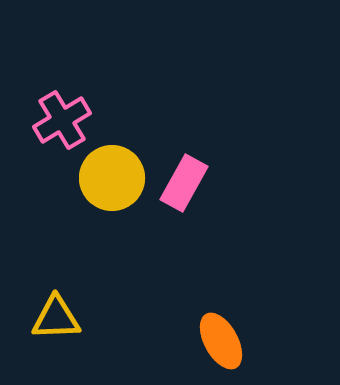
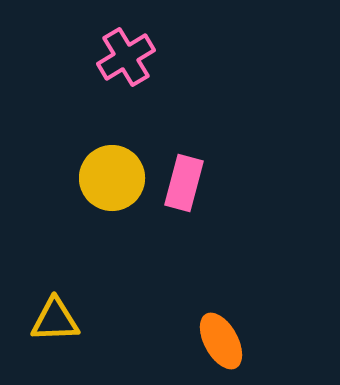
pink cross: moved 64 px right, 63 px up
pink rectangle: rotated 14 degrees counterclockwise
yellow triangle: moved 1 px left, 2 px down
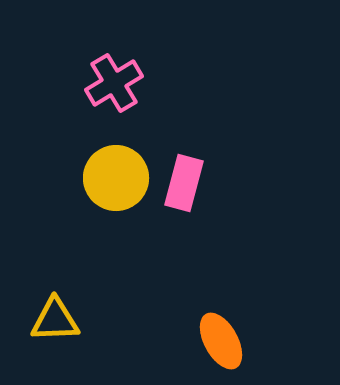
pink cross: moved 12 px left, 26 px down
yellow circle: moved 4 px right
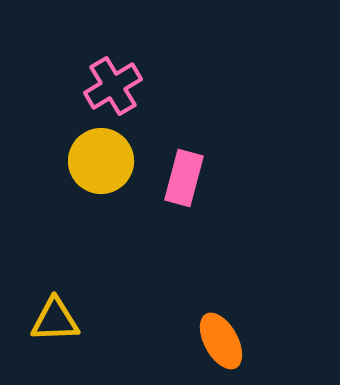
pink cross: moved 1 px left, 3 px down
yellow circle: moved 15 px left, 17 px up
pink rectangle: moved 5 px up
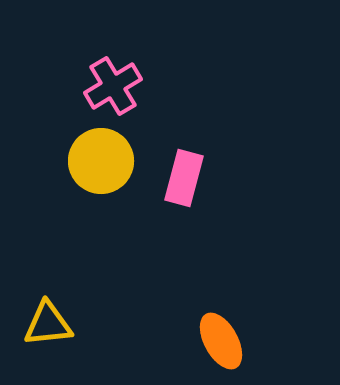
yellow triangle: moved 7 px left, 4 px down; rotated 4 degrees counterclockwise
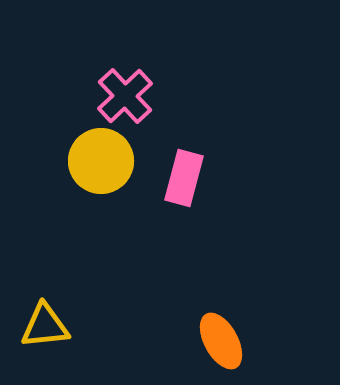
pink cross: moved 12 px right, 10 px down; rotated 12 degrees counterclockwise
yellow triangle: moved 3 px left, 2 px down
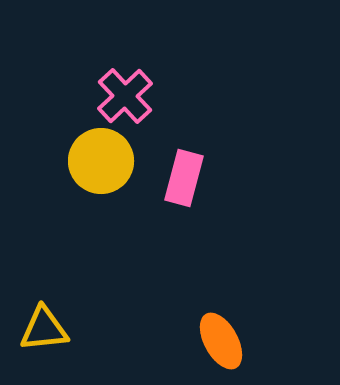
yellow triangle: moved 1 px left, 3 px down
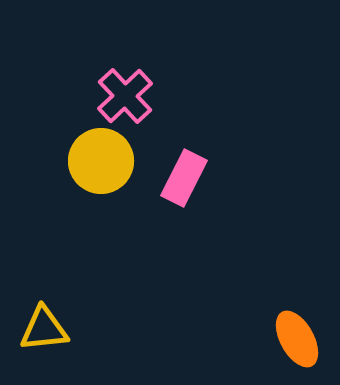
pink rectangle: rotated 12 degrees clockwise
orange ellipse: moved 76 px right, 2 px up
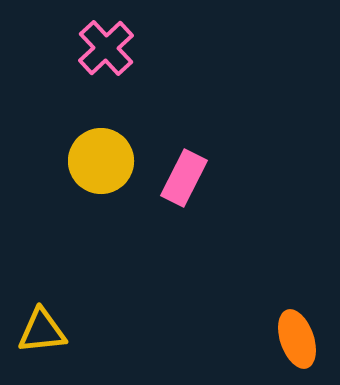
pink cross: moved 19 px left, 48 px up
yellow triangle: moved 2 px left, 2 px down
orange ellipse: rotated 10 degrees clockwise
